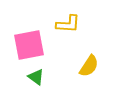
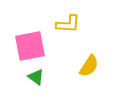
pink square: moved 1 px right, 1 px down
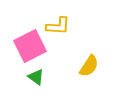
yellow L-shape: moved 10 px left, 2 px down
pink square: rotated 16 degrees counterclockwise
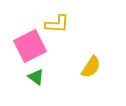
yellow L-shape: moved 1 px left, 2 px up
yellow semicircle: moved 2 px right, 1 px down
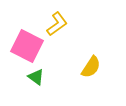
yellow L-shape: rotated 40 degrees counterclockwise
pink square: moved 3 px left; rotated 36 degrees counterclockwise
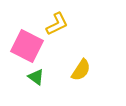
yellow L-shape: rotated 10 degrees clockwise
yellow semicircle: moved 10 px left, 3 px down
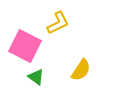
yellow L-shape: moved 1 px right, 1 px up
pink square: moved 2 px left
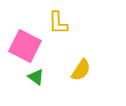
yellow L-shape: rotated 115 degrees clockwise
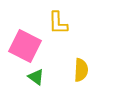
yellow semicircle: rotated 30 degrees counterclockwise
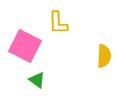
yellow semicircle: moved 23 px right, 14 px up
green triangle: moved 1 px right, 3 px down
